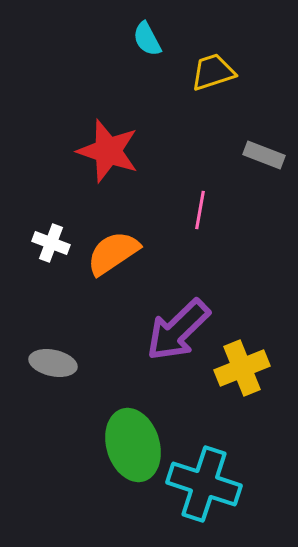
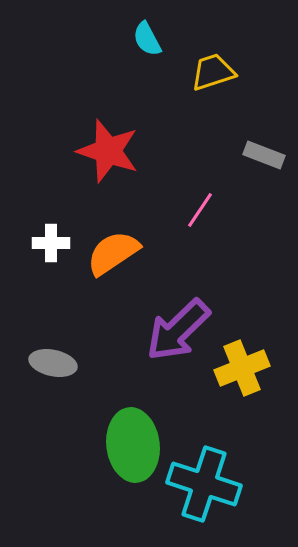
pink line: rotated 24 degrees clockwise
white cross: rotated 21 degrees counterclockwise
green ellipse: rotated 10 degrees clockwise
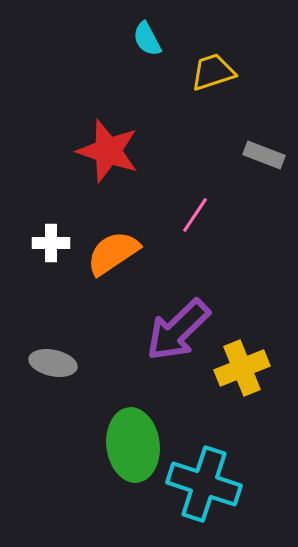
pink line: moved 5 px left, 5 px down
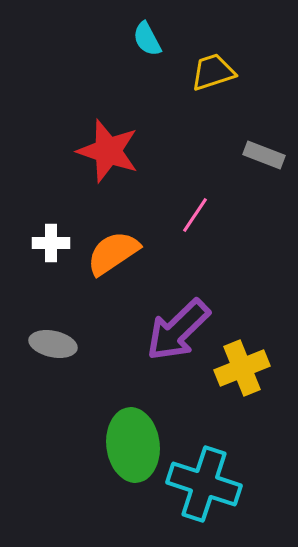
gray ellipse: moved 19 px up
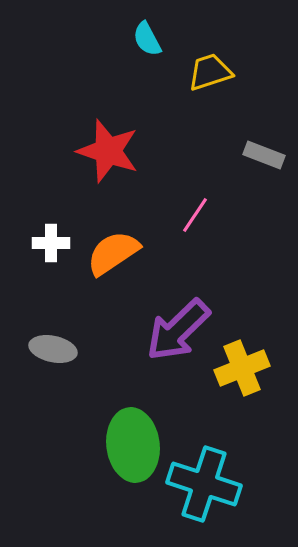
yellow trapezoid: moved 3 px left
gray ellipse: moved 5 px down
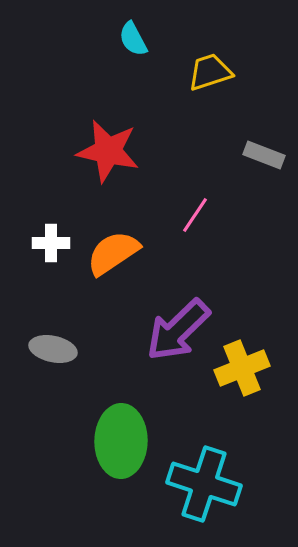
cyan semicircle: moved 14 px left
red star: rotated 6 degrees counterclockwise
green ellipse: moved 12 px left, 4 px up; rotated 8 degrees clockwise
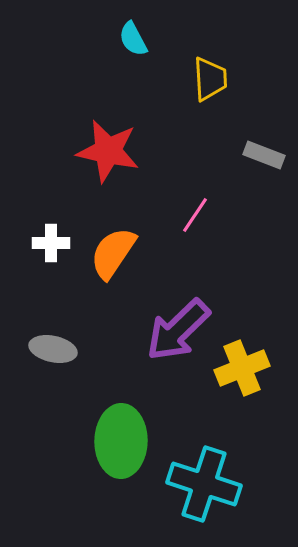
yellow trapezoid: moved 7 px down; rotated 105 degrees clockwise
orange semicircle: rotated 22 degrees counterclockwise
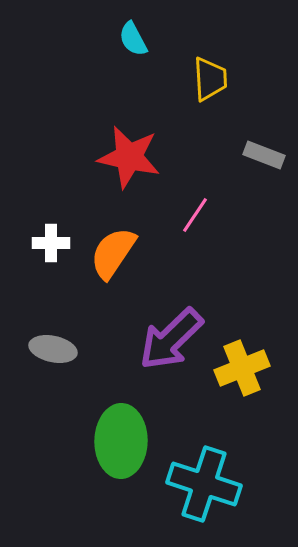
red star: moved 21 px right, 6 px down
purple arrow: moved 7 px left, 9 px down
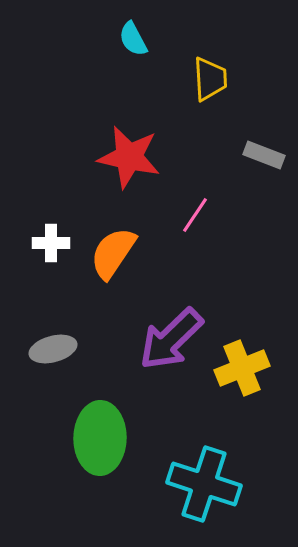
gray ellipse: rotated 27 degrees counterclockwise
green ellipse: moved 21 px left, 3 px up
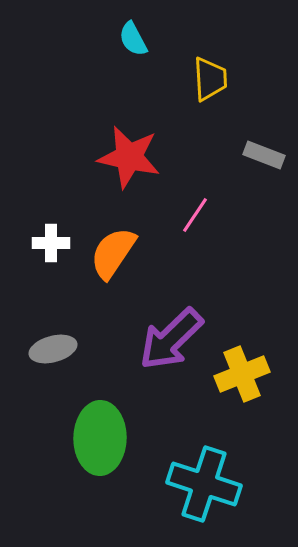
yellow cross: moved 6 px down
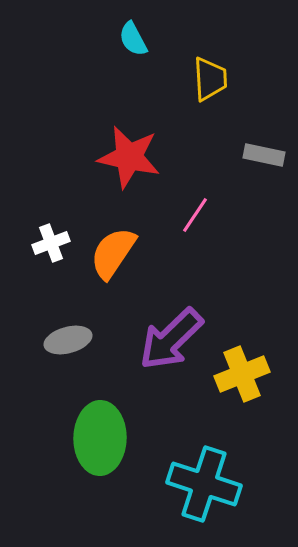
gray rectangle: rotated 9 degrees counterclockwise
white cross: rotated 21 degrees counterclockwise
gray ellipse: moved 15 px right, 9 px up
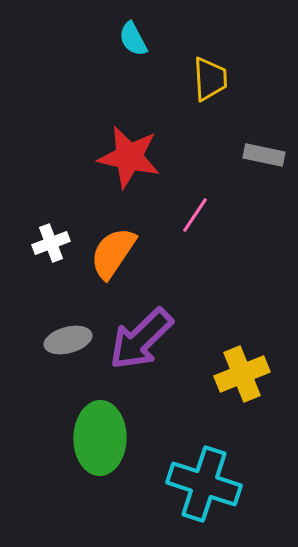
purple arrow: moved 30 px left
